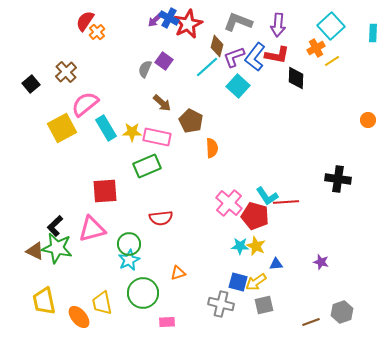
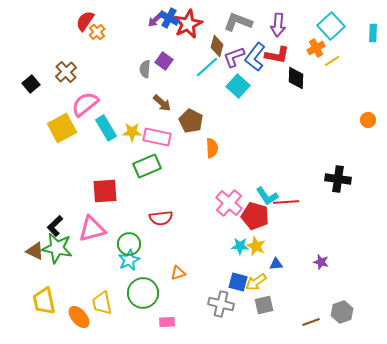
gray semicircle at (145, 69): rotated 18 degrees counterclockwise
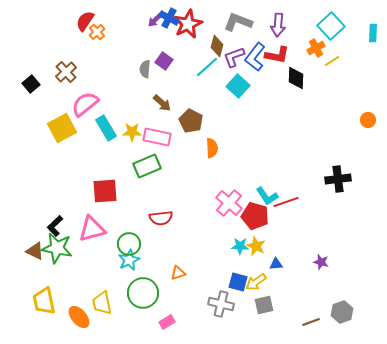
black cross at (338, 179): rotated 15 degrees counterclockwise
red line at (286, 202): rotated 15 degrees counterclockwise
pink rectangle at (167, 322): rotated 28 degrees counterclockwise
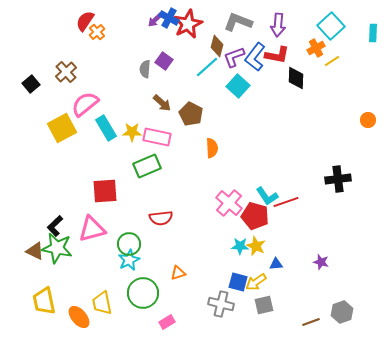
brown pentagon at (191, 121): moved 7 px up
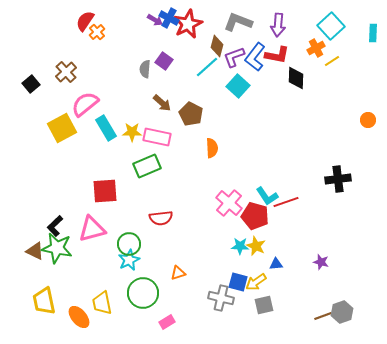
purple arrow at (155, 20): rotated 105 degrees counterclockwise
gray cross at (221, 304): moved 6 px up
brown line at (311, 322): moved 12 px right, 6 px up
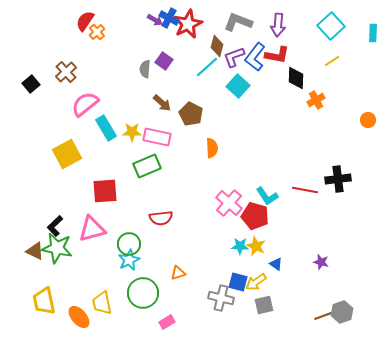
orange cross at (316, 48): moved 52 px down
yellow square at (62, 128): moved 5 px right, 26 px down
red line at (286, 202): moved 19 px right, 12 px up; rotated 30 degrees clockwise
blue triangle at (276, 264): rotated 40 degrees clockwise
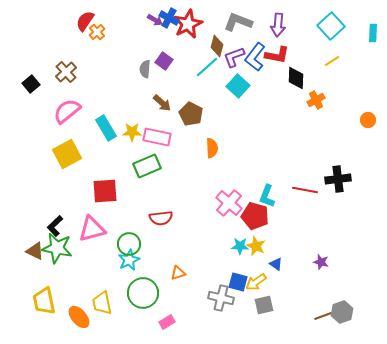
pink semicircle at (85, 104): moved 18 px left, 7 px down
cyan L-shape at (267, 196): rotated 55 degrees clockwise
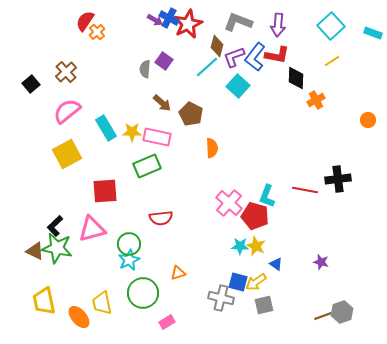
cyan rectangle at (373, 33): rotated 72 degrees counterclockwise
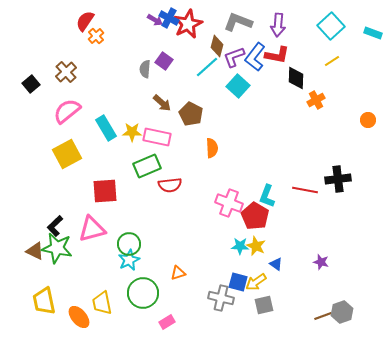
orange cross at (97, 32): moved 1 px left, 4 px down
pink cross at (229, 203): rotated 20 degrees counterclockwise
red pentagon at (255, 216): rotated 16 degrees clockwise
red semicircle at (161, 218): moved 9 px right, 33 px up
